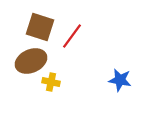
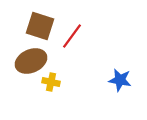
brown square: moved 1 px up
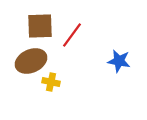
brown square: rotated 20 degrees counterclockwise
red line: moved 1 px up
blue star: moved 1 px left, 19 px up
